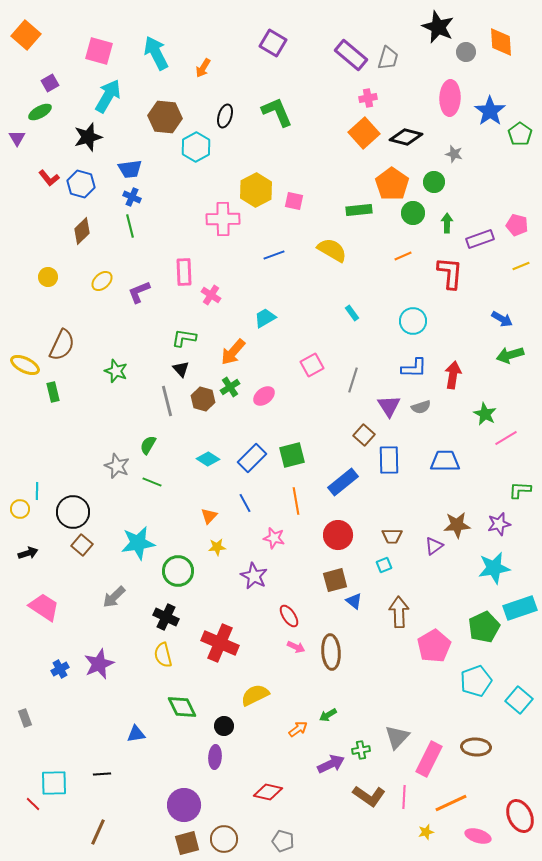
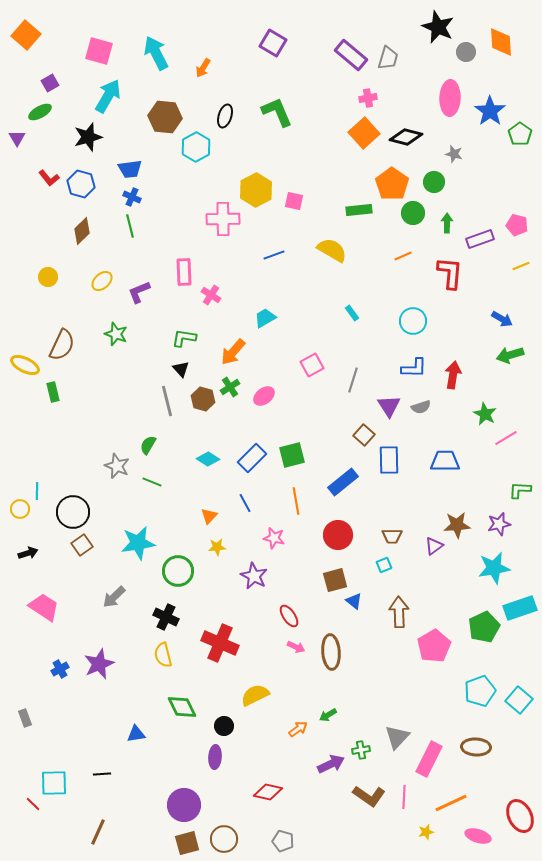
green star at (116, 371): moved 37 px up
brown square at (82, 545): rotated 15 degrees clockwise
cyan pentagon at (476, 681): moved 4 px right, 10 px down
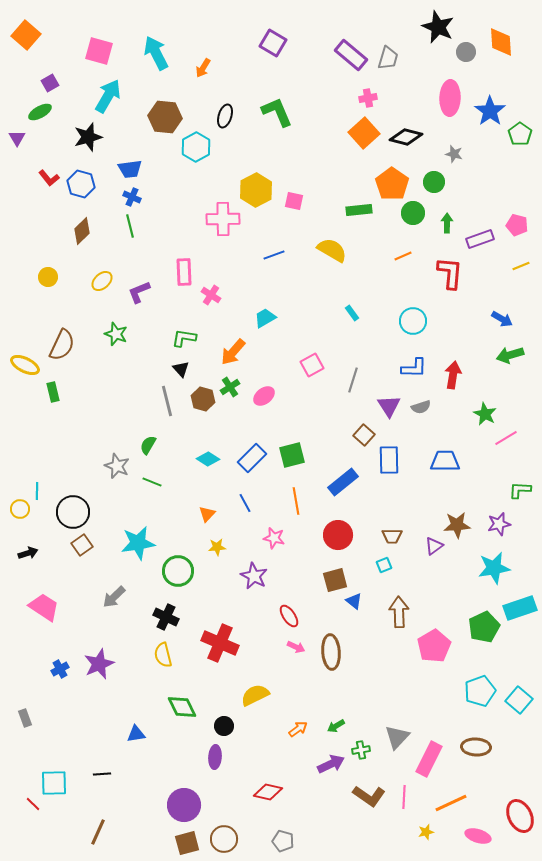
orange triangle at (209, 516): moved 2 px left, 2 px up
green arrow at (328, 715): moved 8 px right, 11 px down
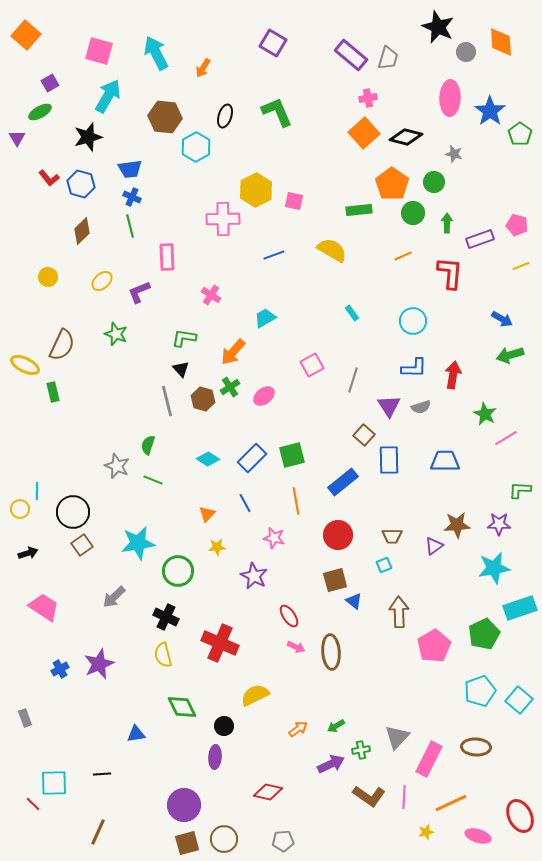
pink rectangle at (184, 272): moved 17 px left, 15 px up
green semicircle at (148, 445): rotated 12 degrees counterclockwise
green line at (152, 482): moved 1 px right, 2 px up
purple star at (499, 524): rotated 15 degrees clockwise
green pentagon at (484, 627): moved 7 px down
gray pentagon at (283, 841): rotated 20 degrees counterclockwise
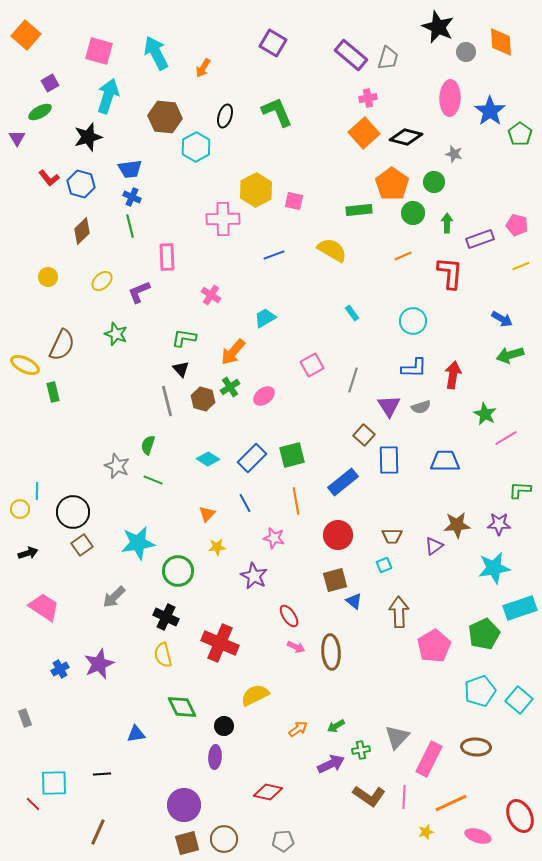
cyan arrow at (108, 96): rotated 12 degrees counterclockwise
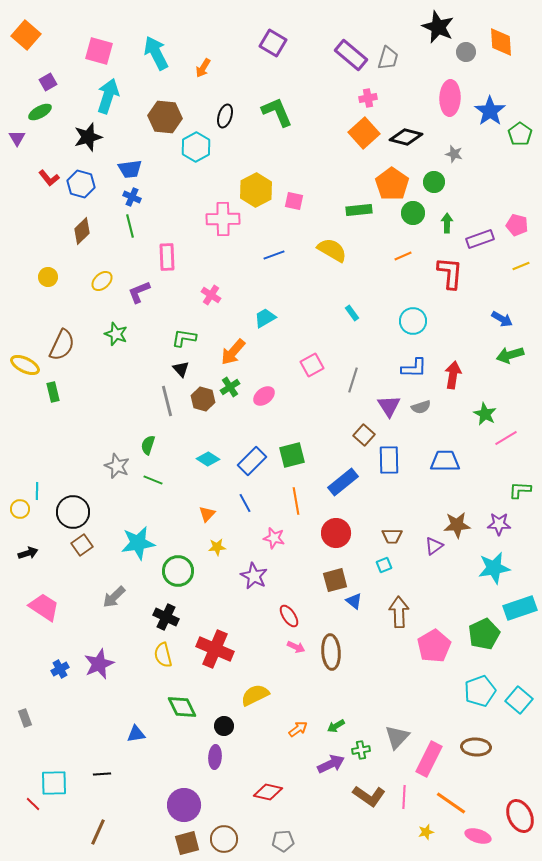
purple square at (50, 83): moved 2 px left, 1 px up
blue rectangle at (252, 458): moved 3 px down
red circle at (338, 535): moved 2 px left, 2 px up
red cross at (220, 643): moved 5 px left, 6 px down
orange line at (451, 803): rotated 60 degrees clockwise
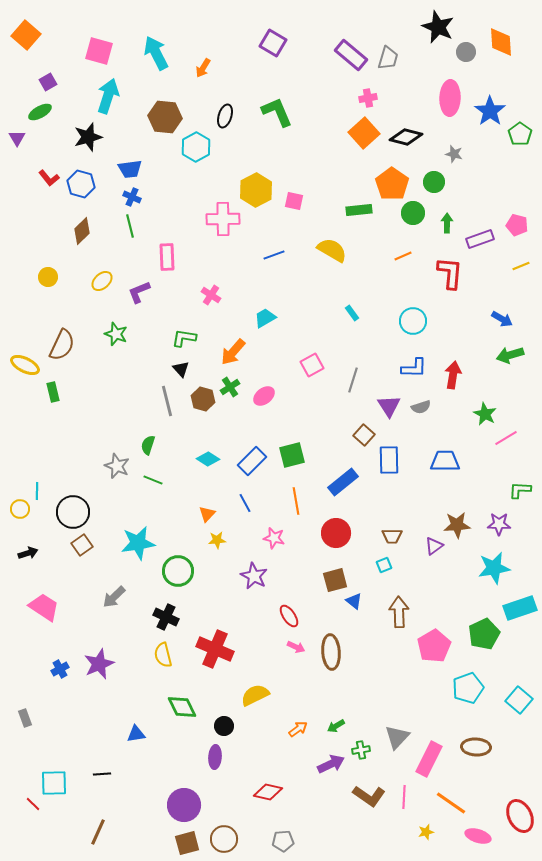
yellow star at (217, 547): moved 7 px up
cyan pentagon at (480, 691): moved 12 px left, 3 px up
